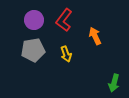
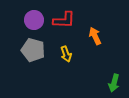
red L-shape: rotated 125 degrees counterclockwise
gray pentagon: rotated 25 degrees clockwise
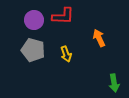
red L-shape: moved 1 px left, 4 px up
orange arrow: moved 4 px right, 2 px down
green arrow: rotated 24 degrees counterclockwise
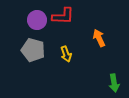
purple circle: moved 3 px right
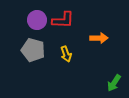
red L-shape: moved 4 px down
orange arrow: rotated 114 degrees clockwise
green arrow: rotated 42 degrees clockwise
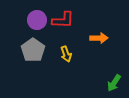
gray pentagon: rotated 20 degrees clockwise
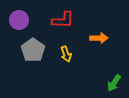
purple circle: moved 18 px left
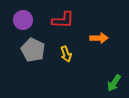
purple circle: moved 4 px right
gray pentagon: rotated 10 degrees counterclockwise
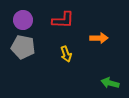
gray pentagon: moved 10 px left, 3 px up; rotated 15 degrees counterclockwise
green arrow: moved 4 px left; rotated 72 degrees clockwise
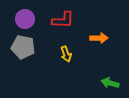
purple circle: moved 2 px right, 1 px up
